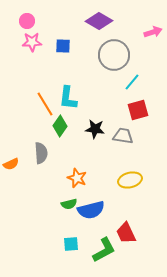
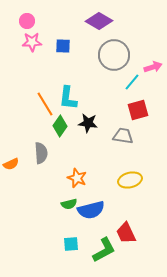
pink arrow: moved 35 px down
black star: moved 7 px left, 6 px up
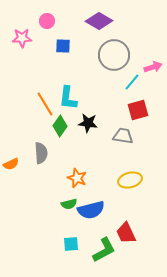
pink circle: moved 20 px right
pink star: moved 10 px left, 4 px up
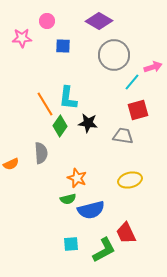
green semicircle: moved 1 px left, 5 px up
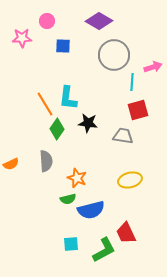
cyan line: rotated 36 degrees counterclockwise
green diamond: moved 3 px left, 3 px down
gray semicircle: moved 5 px right, 8 px down
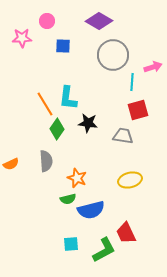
gray circle: moved 1 px left
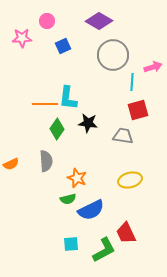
blue square: rotated 28 degrees counterclockwise
orange line: rotated 60 degrees counterclockwise
blue semicircle: rotated 12 degrees counterclockwise
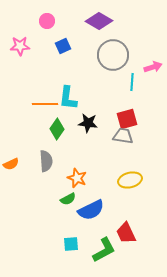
pink star: moved 2 px left, 8 px down
red square: moved 11 px left, 9 px down
green semicircle: rotated 14 degrees counterclockwise
